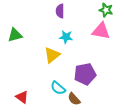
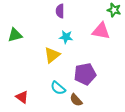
green star: moved 8 px right
brown semicircle: moved 2 px right, 1 px down
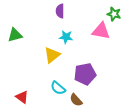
green star: moved 4 px down
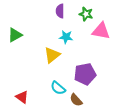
green star: moved 28 px left
green triangle: rotated 14 degrees counterclockwise
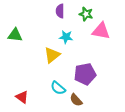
green triangle: rotated 35 degrees clockwise
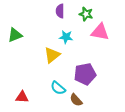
pink triangle: moved 1 px left, 1 px down
green triangle: rotated 28 degrees counterclockwise
red triangle: rotated 32 degrees counterclockwise
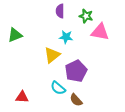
green star: moved 2 px down
purple pentagon: moved 9 px left, 3 px up; rotated 15 degrees counterclockwise
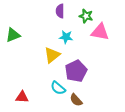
green triangle: moved 2 px left
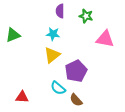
pink triangle: moved 5 px right, 7 px down
cyan star: moved 13 px left, 3 px up
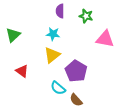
green triangle: rotated 21 degrees counterclockwise
purple pentagon: rotated 15 degrees counterclockwise
red triangle: moved 26 px up; rotated 32 degrees clockwise
